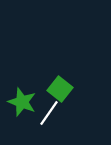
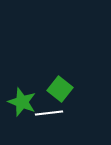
white line: rotated 48 degrees clockwise
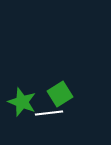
green square: moved 5 px down; rotated 20 degrees clockwise
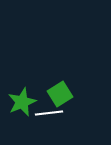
green star: rotated 28 degrees clockwise
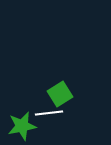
green star: moved 24 px down; rotated 12 degrees clockwise
